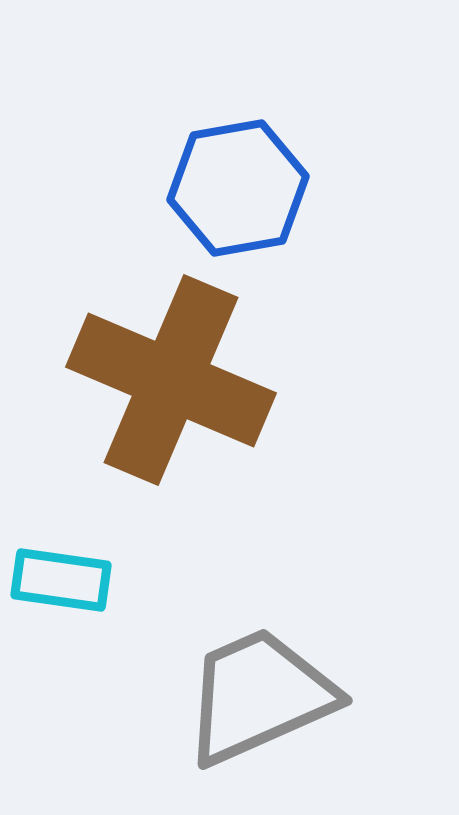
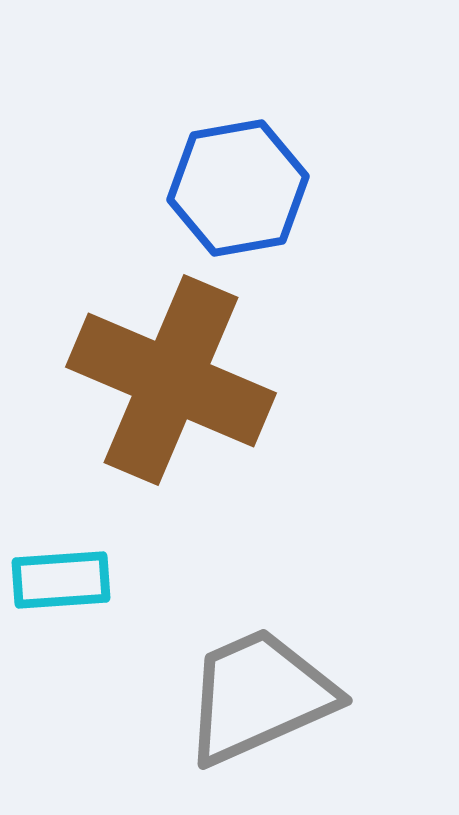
cyan rectangle: rotated 12 degrees counterclockwise
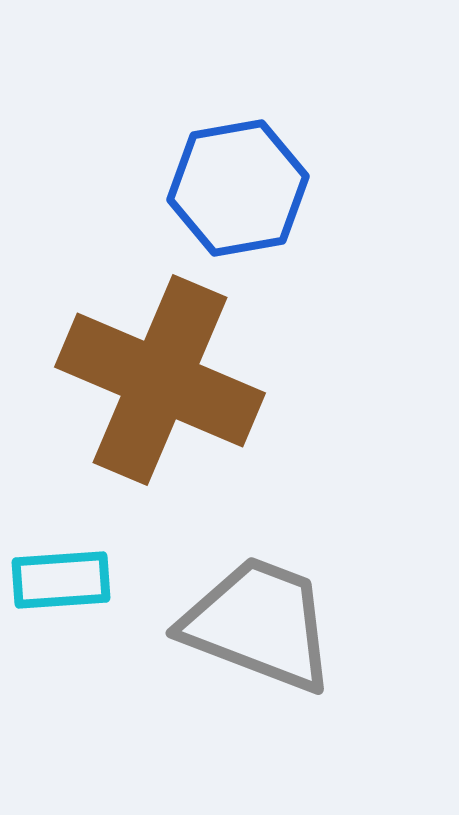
brown cross: moved 11 px left
gray trapezoid: moved 72 px up; rotated 45 degrees clockwise
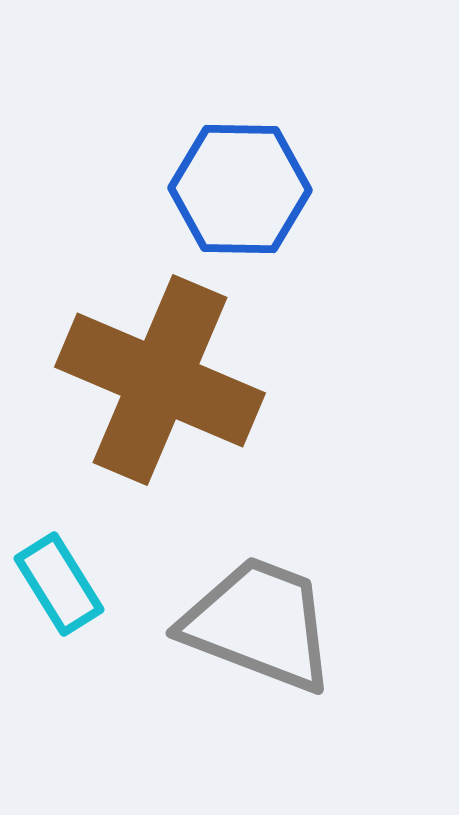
blue hexagon: moved 2 px right, 1 px down; rotated 11 degrees clockwise
cyan rectangle: moved 2 px left, 4 px down; rotated 62 degrees clockwise
